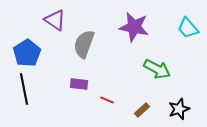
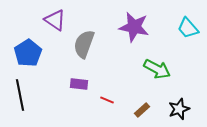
blue pentagon: moved 1 px right
black line: moved 4 px left, 6 px down
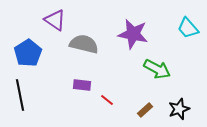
purple star: moved 1 px left, 7 px down
gray semicircle: rotated 84 degrees clockwise
purple rectangle: moved 3 px right, 1 px down
red line: rotated 16 degrees clockwise
brown rectangle: moved 3 px right
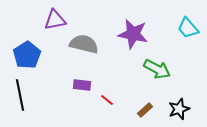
purple triangle: rotated 45 degrees counterclockwise
blue pentagon: moved 1 px left, 2 px down
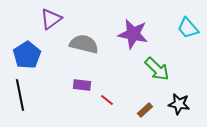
purple triangle: moved 4 px left, 1 px up; rotated 25 degrees counterclockwise
green arrow: rotated 16 degrees clockwise
black star: moved 5 px up; rotated 30 degrees clockwise
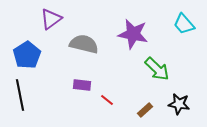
cyan trapezoid: moved 4 px left, 4 px up
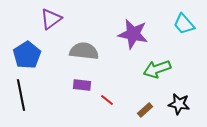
gray semicircle: moved 7 px down; rotated 8 degrees counterclockwise
green arrow: rotated 116 degrees clockwise
black line: moved 1 px right
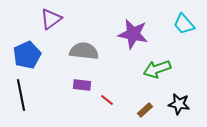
blue pentagon: rotated 8 degrees clockwise
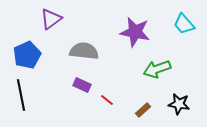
purple star: moved 2 px right, 2 px up
purple rectangle: rotated 18 degrees clockwise
brown rectangle: moved 2 px left
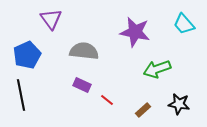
purple triangle: rotated 30 degrees counterclockwise
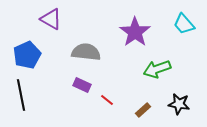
purple triangle: rotated 25 degrees counterclockwise
purple star: rotated 24 degrees clockwise
gray semicircle: moved 2 px right, 1 px down
